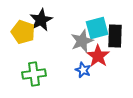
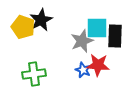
cyan square: rotated 15 degrees clockwise
yellow pentagon: moved 5 px up
red star: moved 9 px down; rotated 30 degrees counterclockwise
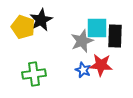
red star: moved 3 px right
